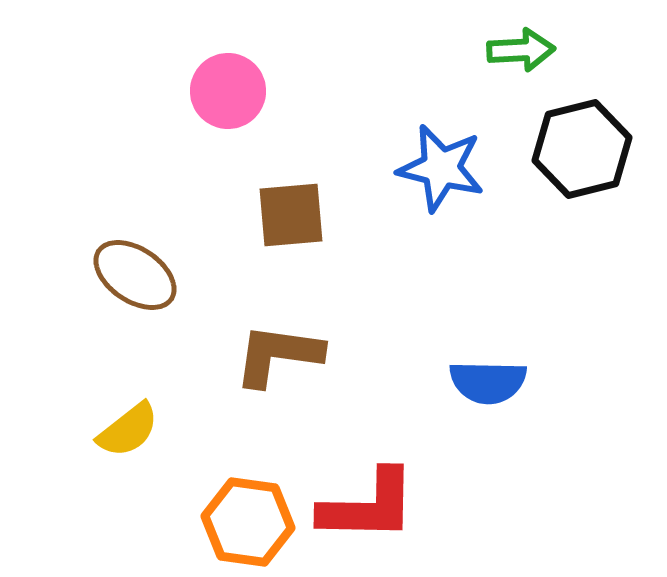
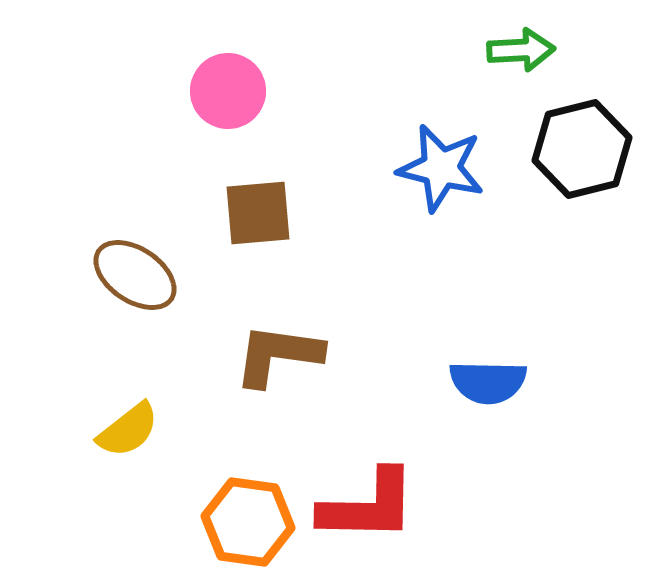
brown square: moved 33 px left, 2 px up
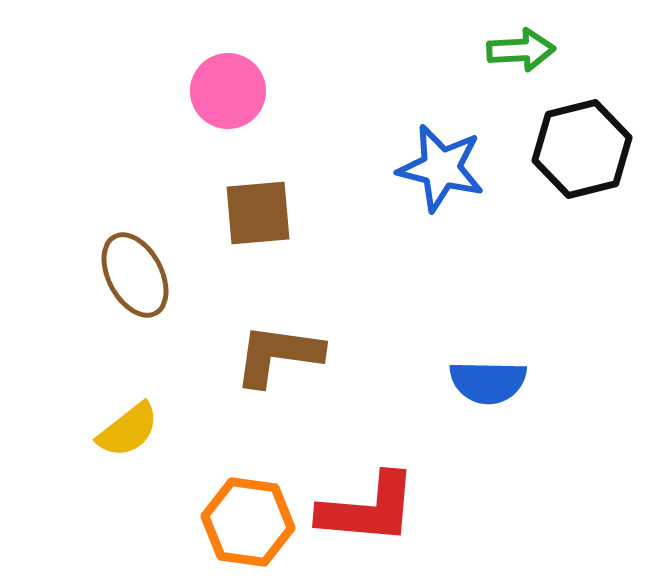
brown ellipse: rotated 28 degrees clockwise
red L-shape: moved 3 px down; rotated 4 degrees clockwise
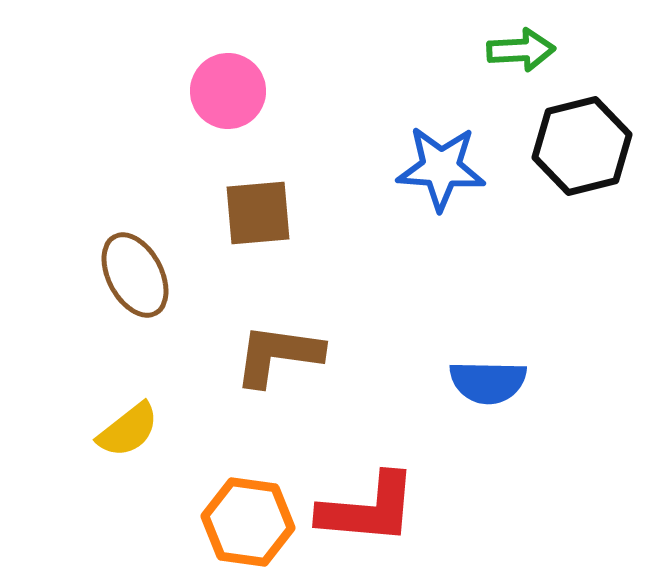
black hexagon: moved 3 px up
blue star: rotated 10 degrees counterclockwise
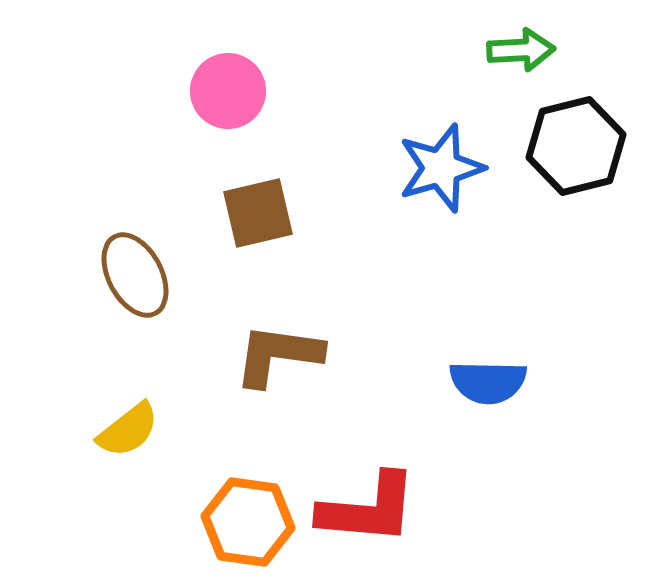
black hexagon: moved 6 px left
blue star: rotated 20 degrees counterclockwise
brown square: rotated 8 degrees counterclockwise
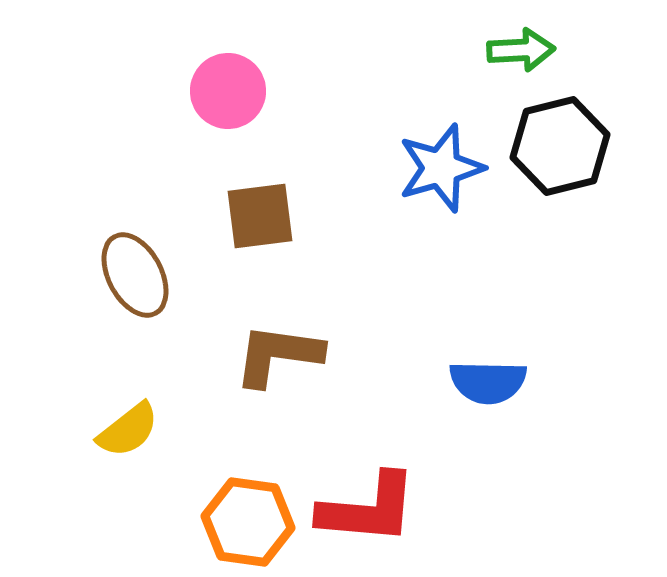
black hexagon: moved 16 px left
brown square: moved 2 px right, 3 px down; rotated 6 degrees clockwise
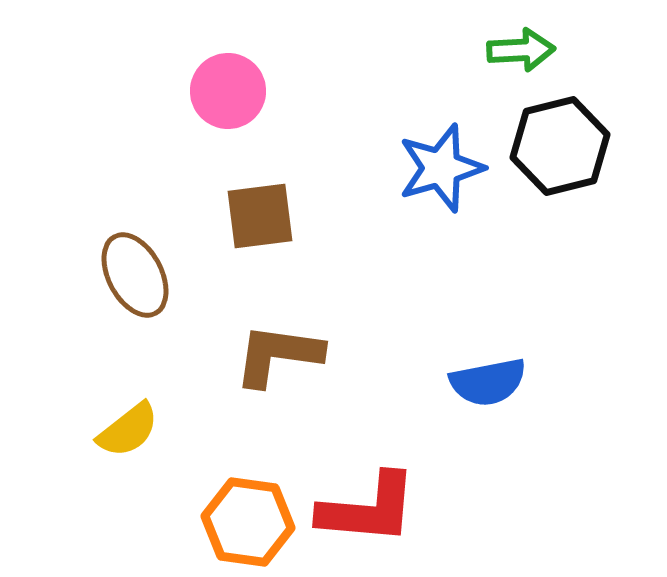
blue semicircle: rotated 12 degrees counterclockwise
